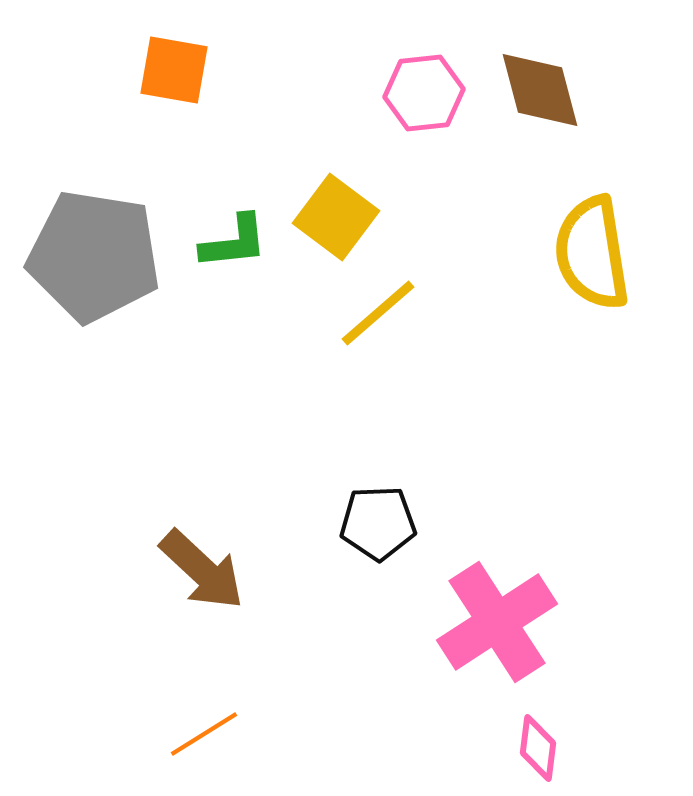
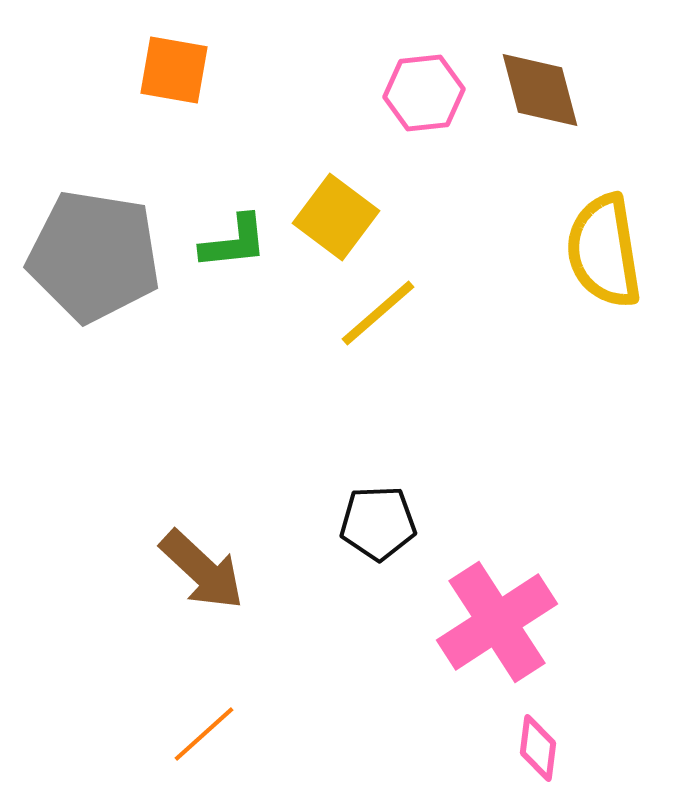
yellow semicircle: moved 12 px right, 2 px up
orange line: rotated 10 degrees counterclockwise
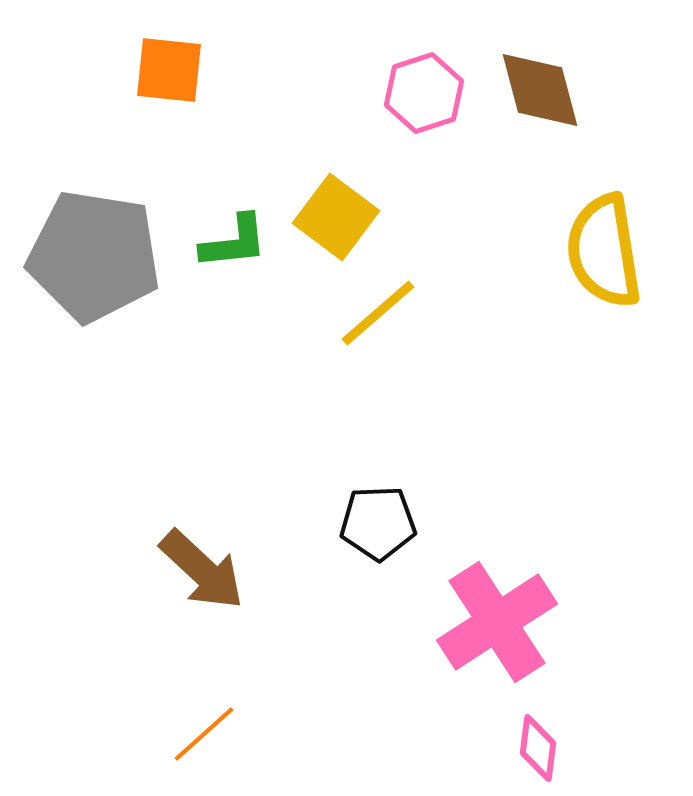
orange square: moved 5 px left; rotated 4 degrees counterclockwise
pink hexagon: rotated 12 degrees counterclockwise
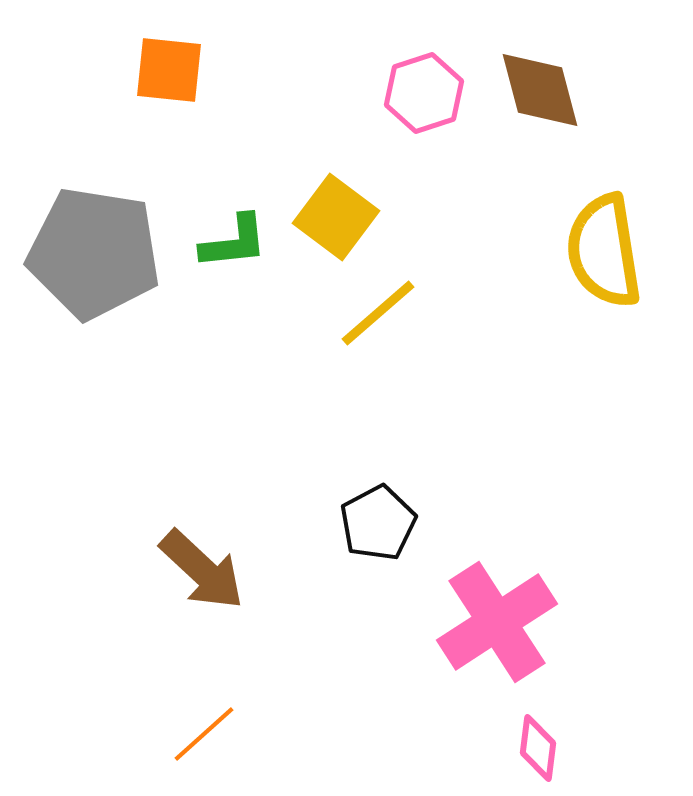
gray pentagon: moved 3 px up
black pentagon: rotated 26 degrees counterclockwise
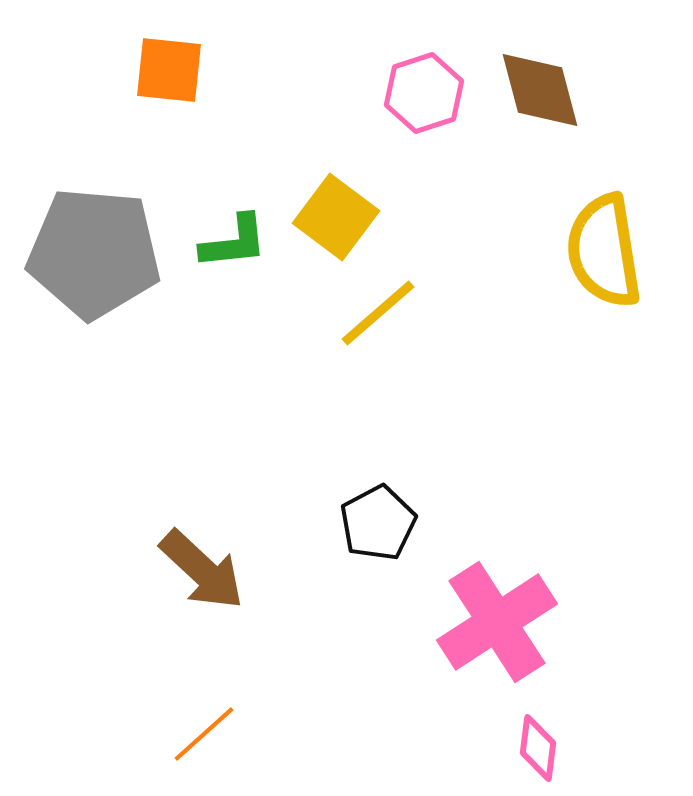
gray pentagon: rotated 4 degrees counterclockwise
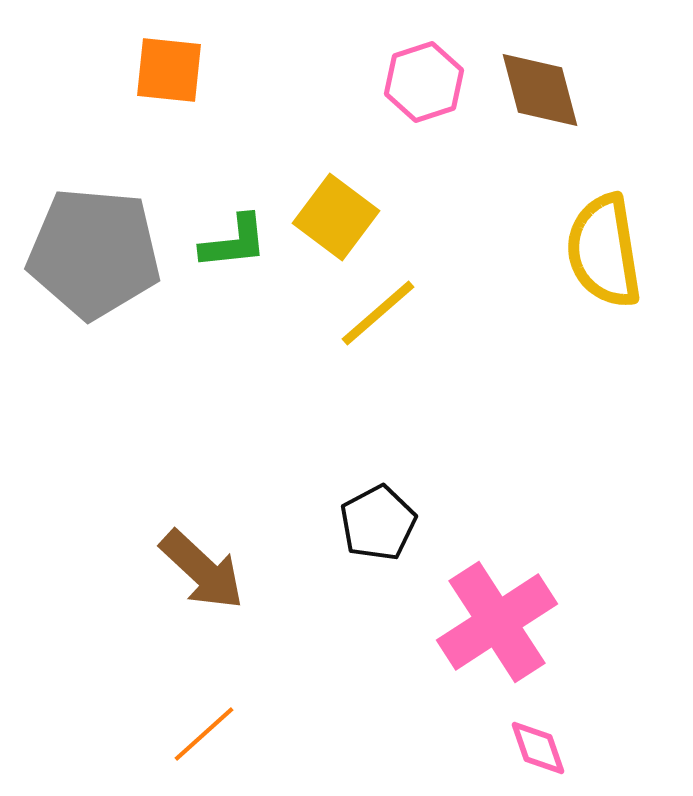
pink hexagon: moved 11 px up
pink diamond: rotated 26 degrees counterclockwise
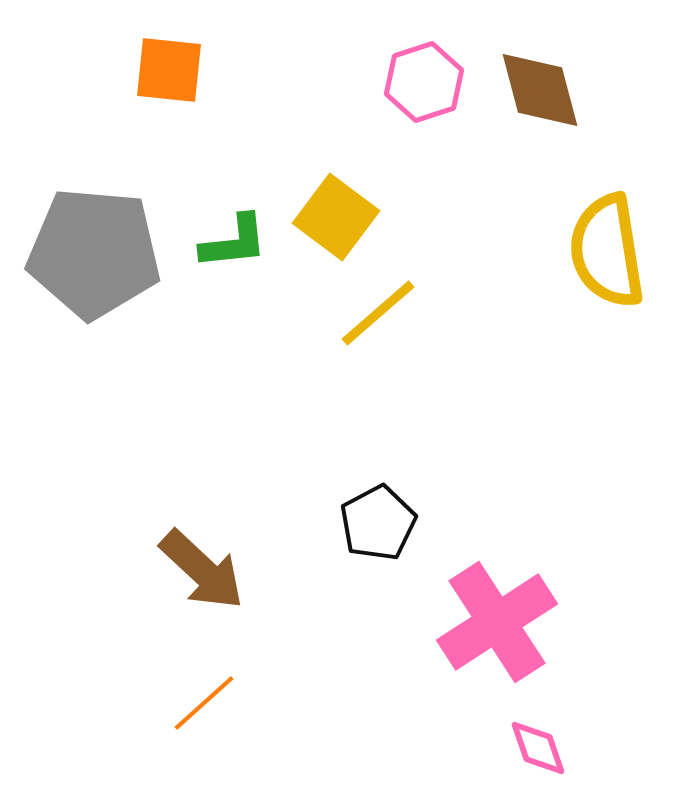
yellow semicircle: moved 3 px right
orange line: moved 31 px up
